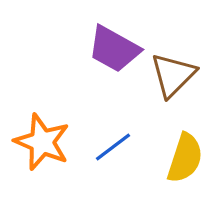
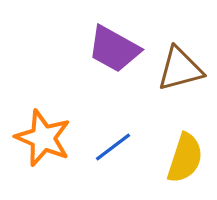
brown triangle: moved 7 px right, 6 px up; rotated 30 degrees clockwise
orange star: moved 1 px right, 4 px up
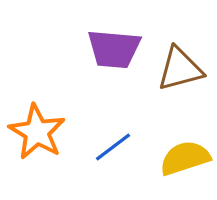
purple trapezoid: rotated 24 degrees counterclockwise
orange star: moved 6 px left, 6 px up; rotated 8 degrees clockwise
yellow semicircle: rotated 126 degrees counterclockwise
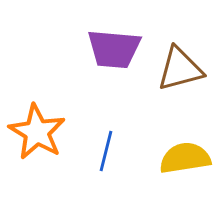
blue line: moved 7 px left, 4 px down; rotated 39 degrees counterclockwise
yellow semicircle: rotated 9 degrees clockwise
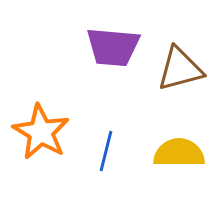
purple trapezoid: moved 1 px left, 2 px up
orange star: moved 4 px right
yellow semicircle: moved 6 px left, 5 px up; rotated 9 degrees clockwise
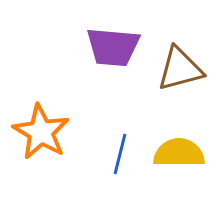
blue line: moved 14 px right, 3 px down
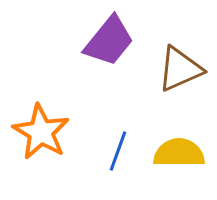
purple trapezoid: moved 4 px left, 6 px up; rotated 56 degrees counterclockwise
brown triangle: rotated 9 degrees counterclockwise
blue line: moved 2 px left, 3 px up; rotated 6 degrees clockwise
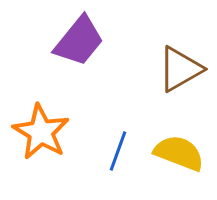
purple trapezoid: moved 30 px left
brown triangle: rotated 6 degrees counterclockwise
yellow semicircle: rotated 21 degrees clockwise
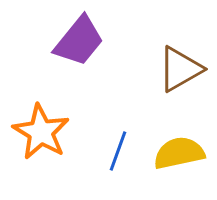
yellow semicircle: rotated 33 degrees counterclockwise
